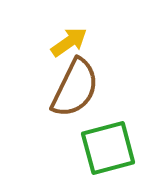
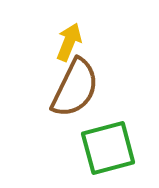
yellow arrow: rotated 33 degrees counterclockwise
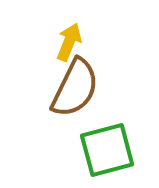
green square: moved 1 px left, 2 px down
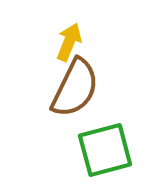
green square: moved 2 px left
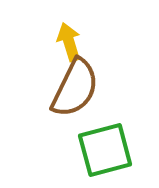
yellow arrow: rotated 39 degrees counterclockwise
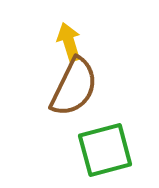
brown semicircle: moved 1 px left, 1 px up
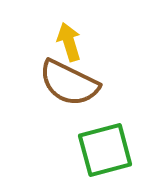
brown semicircle: moved 5 px left, 4 px up; rotated 90 degrees clockwise
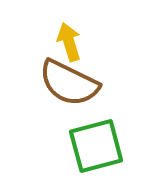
green square: moved 9 px left, 4 px up
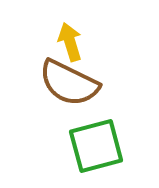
yellow arrow: moved 1 px right
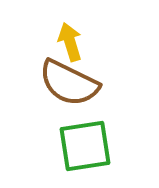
green square: moved 11 px left; rotated 6 degrees clockwise
